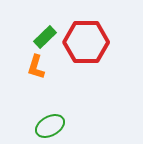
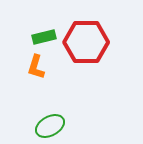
green rectangle: moved 1 px left; rotated 30 degrees clockwise
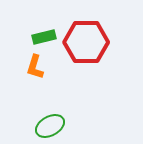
orange L-shape: moved 1 px left
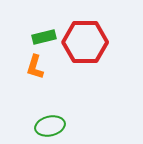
red hexagon: moved 1 px left
green ellipse: rotated 16 degrees clockwise
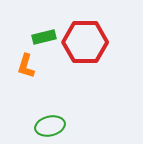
orange L-shape: moved 9 px left, 1 px up
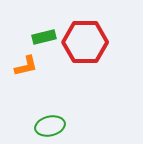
orange L-shape: rotated 120 degrees counterclockwise
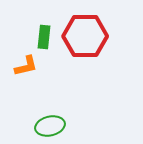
green rectangle: rotated 70 degrees counterclockwise
red hexagon: moved 6 px up
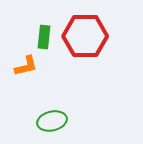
green ellipse: moved 2 px right, 5 px up
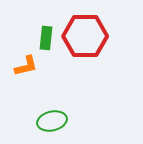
green rectangle: moved 2 px right, 1 px down
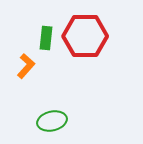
orange L-shape: rotated 35 degrees counterclockwise
